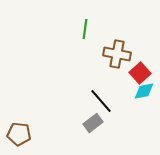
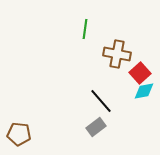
gray rectangle: moved 3 px right, 4 px down
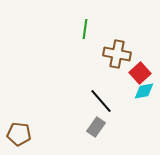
gray rectangle: rotated 18 degrees counterclockwise
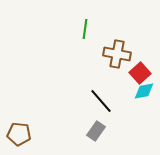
gray rectangle: moved 4 px down
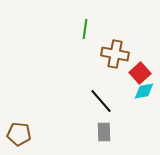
brown cross: moved 2 px left
gray rectangle: moved 8 px right, 1 px down; rotated 36 degrees counterclockwise
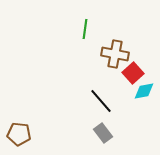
red square: moved 7 px left
gray rectangle: moved 1 px left, 1 px down; rotated 36 degrees counterclockwise
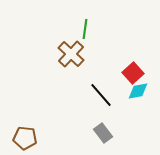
brown cross: moved 44 px left; rotated 32 degrees clockwise
cyan diamond: moved 6 px left
black line: moved 6 px up
brown pentagon: moved 6 px right, 4 px down
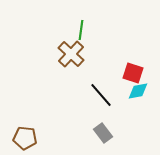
green line: moved 4 px left, 1 px down
red square: rotated 30 degrees counterclockwise
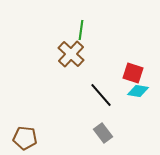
cyan diamond: rotated 20 degrees clockwise
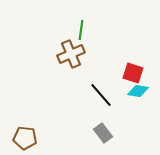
brown cross: rotated 24 degrees clockwise
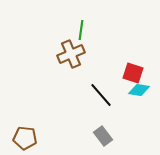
cyan diamond: moved 1 px right, 1 px up
gray rectangle: moved 3 px down
